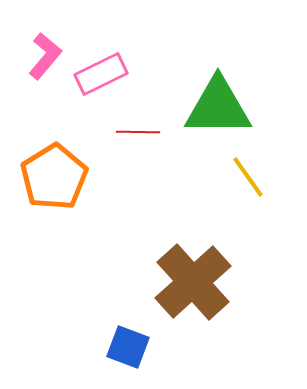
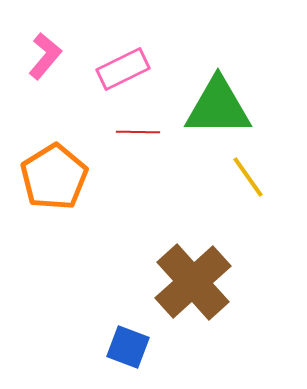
pink rectangle: moved 22 px right, 5 px up
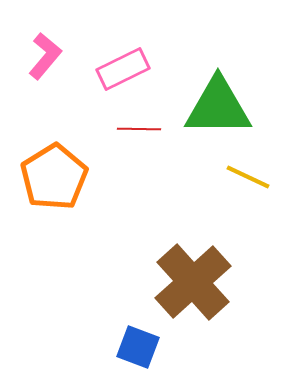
red line: moved 1 px right, 3 px up
yellow line: rotated 30 degrees counterclockwise
blue square: moved 10 px right
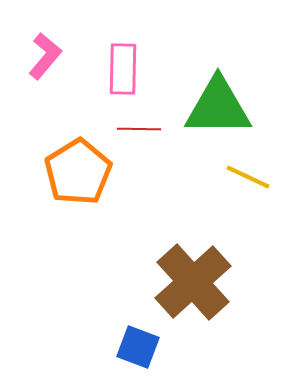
pink rectangle: rotated 63 degrees counterclockwise
orange pentagon: moved 24 px right, 5 px up
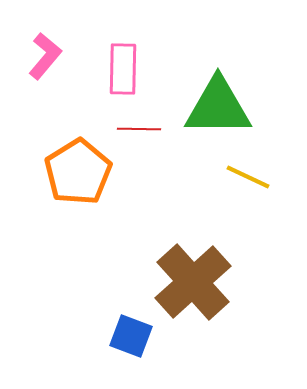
blue square: moved 7 px left, 11 px up
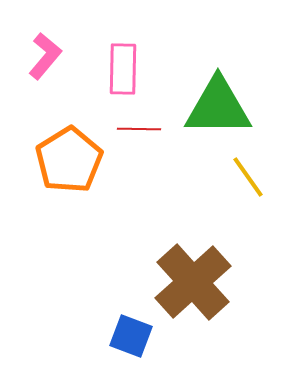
orange pentagon: moved 9 px left, 12 px up
yellow line: rotated 30 degrees clockwise
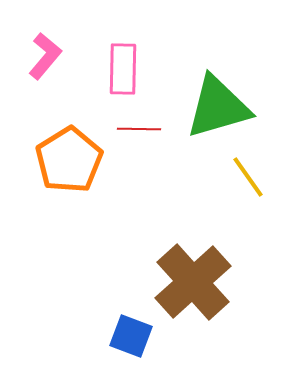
green triangle: rotated 16 degrees counterclockwise
